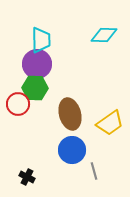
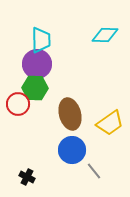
cyan diamond: moved 1 px right
gray line: rotated 24 degrees counterclockwise
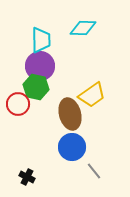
cyan diamond: moved 22 px left, 7 px up
purple circle: moved 3 px right, 2 px down
green hexagon: moved 1 px right, 1 px up; rotated 10 degrees clockwise
yellow trapezoid: moved 18 px left, 28 px up
blue circle: moved 3 px up
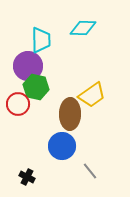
purple circle: moved 12 px left
brown ellipse: rotated 16 degrees clockwise
blue circle: moved 10 px left, 1 px up
gray line: moved 4 px left
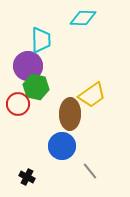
cyan diamond: moved 10 px up
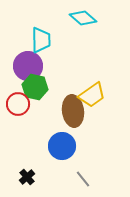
cyan diamond: rotated 40 degrees clockwise
green hexagon: moved 1 px left
brown ellipse: moved 3 px right, 3 px up; rotated 8 degrees counterclockwise
gray line: moved 7 px left, 8 px down
black cross: rotated 21 degrees clockwise
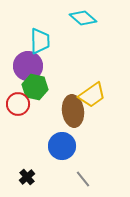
cyan trapezoid: moved 1 px left, 1 px down
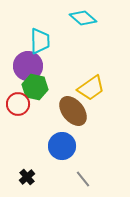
yellow trapezoid: moved 1 px left, 7 px up
brown ellipse: rotated 32 degrees counterclockwise
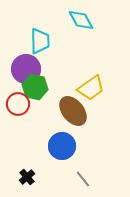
cyan diamond: moved 2 px left, 2 px down; rotated 20 degrees clockwise
purple circle: moved 2 px left, 3 px down
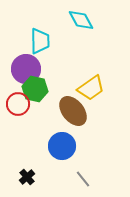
green hexagon: moved 2 px down
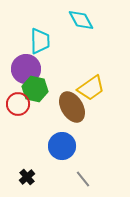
brown ellipse: moved 1 px left, 4 px up; rotated 8 degrees clockwise
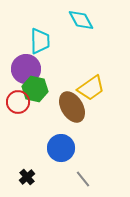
red circle: moved 2 px up
blue circle: moved 1 px left, 2 px down
